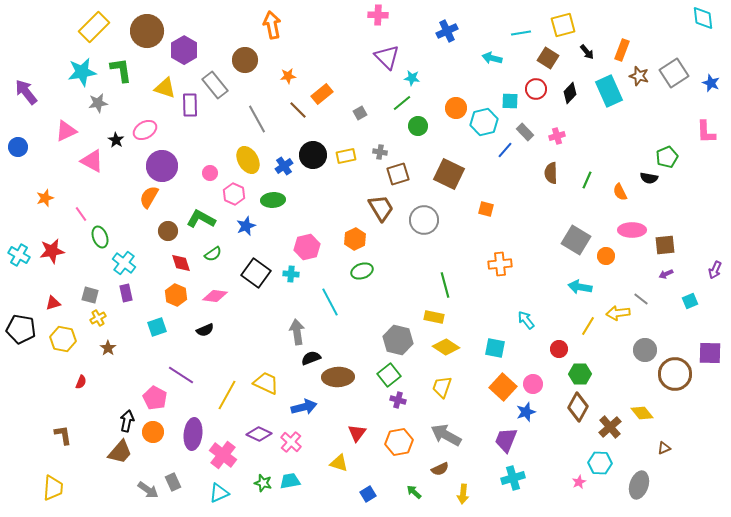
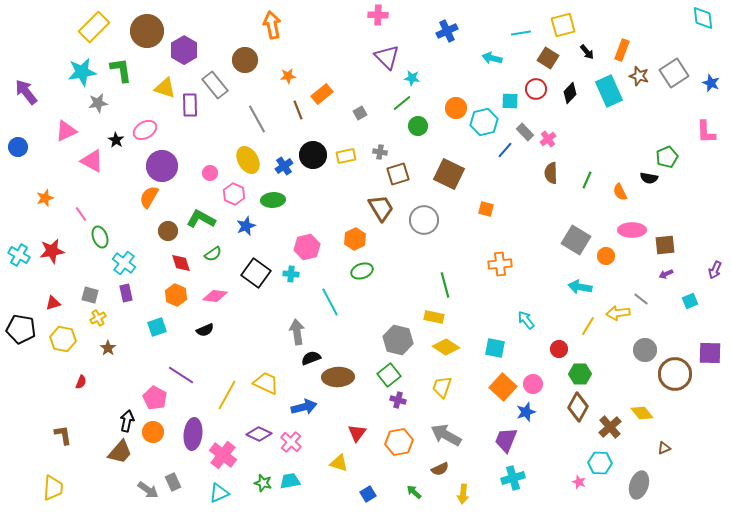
brown line at (298, 110): rotated 24 degrees clockwise
pink cross at (557, 136): moved 9 px left, 3 px down; rotated 21 degrees counterclockwise
pink star at (579, 482): rotated 24 degrees counterclockwise
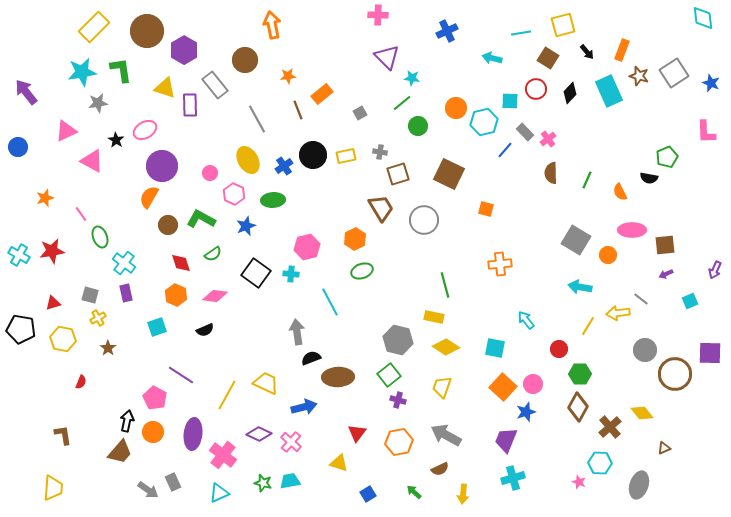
brown circle at (168, 231): moved 6 px up
orange circle at (606, 256): moved 2 px right, 1 px up
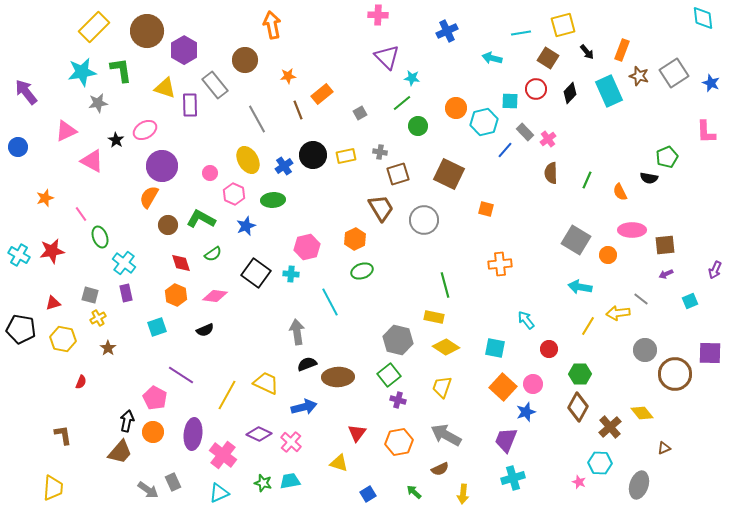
red circle at (559, 349): moved 10 px left
black semicircle at (311, 358): moved 4 px left, 6 px down
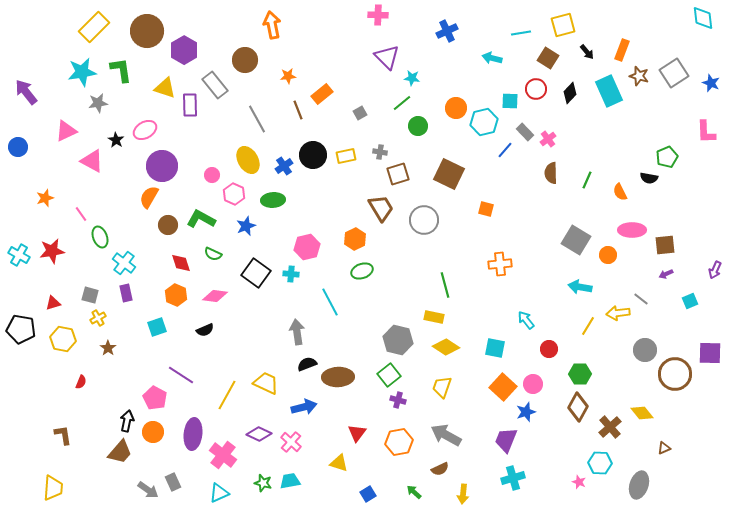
pink circle at (210, 173): moved 2 px right, 2 px down
green semicircle at (213, 254): rotated 60 degrees clockwise
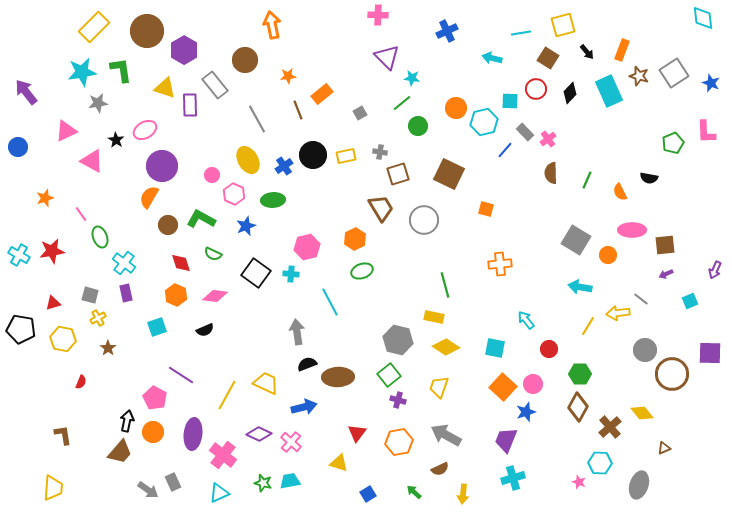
green pentagon at (667, 157): moved 6 px right, 14 px up
brown circle at (675, 374): moved 3 px left
yellow trapezoid at (442, 387): moved 3 px left
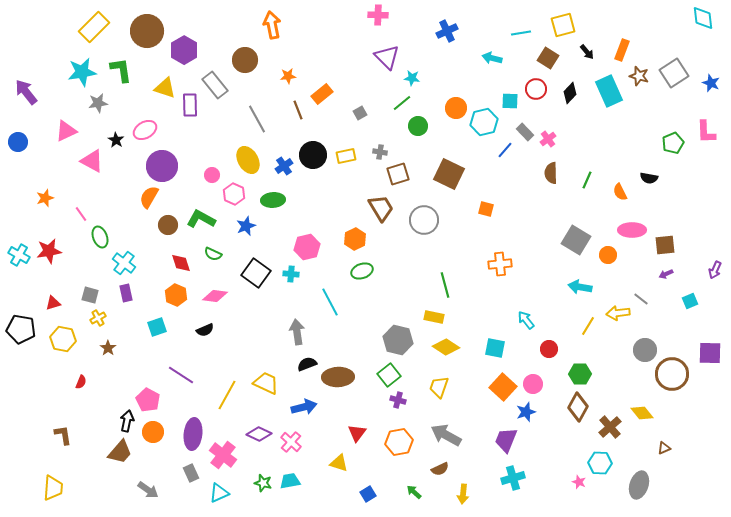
blue circle at (18, 147): moved 5 px up
red star at (52, 251): moved 3 px left
pink pentagon at (155, 398): moved 7 px left, 2 px down
gray rectangle at (173, 482): moved 18 px right, 9 px up
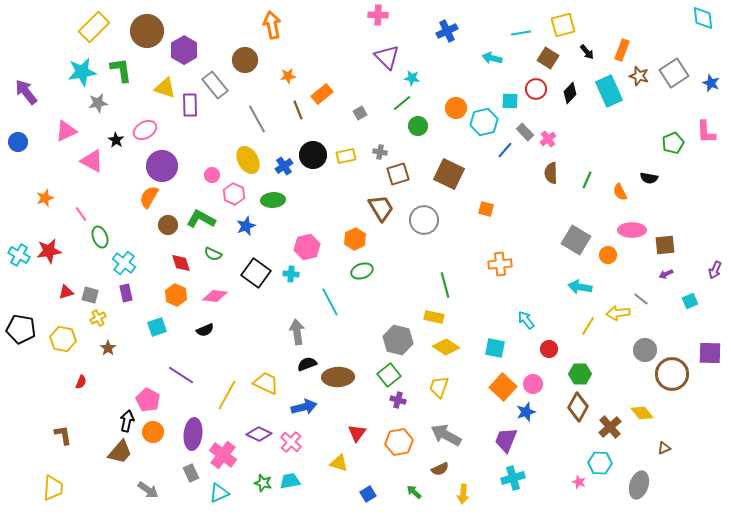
red triangle at (53, 303): moved 13 px right, 11 px up
